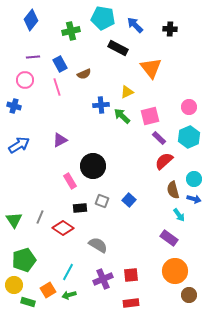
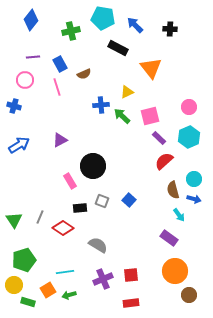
cyan line at (68, 272): moved 3 px left; rotated 54 degrees clockwise
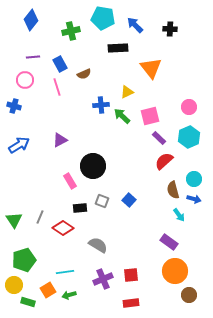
black rectangle at (118, 48): rotated 30 degrees counterclockwise
purple rectangle at (169, 238): moved 4 px down
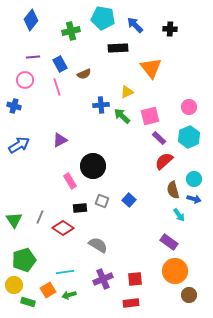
red square at (131, 275): moved 4 px right, 4 px down
